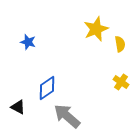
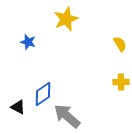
yellow star: moved 30 px left, 10 px up
yellow semicircle: rotated 21 degrees counterclockwise
yellow cross: rotated 35 degrees counterclockwise
blue diamond: moved 4 px left, 6 px down
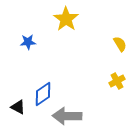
yellow star: rotated 15 degrees counterclockwise
blue star: rotated 21 degrees counterclockwise
yellow cross: moved 4 px left, 1 px up; rotated 28 degrees counterclockwise
gray arrow: rotated 40 degrees counterclockwise
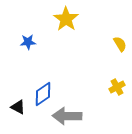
yellow cross: moved 6 px down
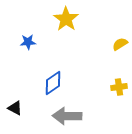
yellow semicircle: rotated 91 degrees counterclockwise
yellow cross: moved 2 px right; rotated 21 degrees clockwise
blue diamond: moved 10 px right, 11 px up
black triangle: moved 3 px left, 1 px down
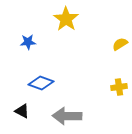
blue diamond: moved 12 px left; rotated 55 degrees clockwise
black triangle: moved 7 px right, 3 px down
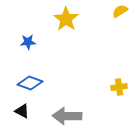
yellow semicircle: moved 33 px up
blue diamond: moved 11 px left
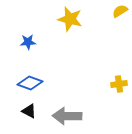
yellow star: moved 4 px right; rotated 20 degrees counterclockwise
yellow cross: moved 3 px up
black triangle: moved 7 px right
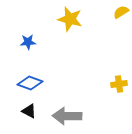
yellow semicircle: moved 1 px right, 1 px down
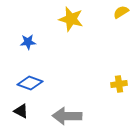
yellow star: moved 1 px right
black triangle: moved 8 px left
